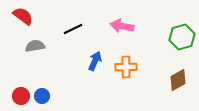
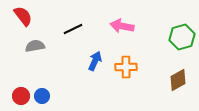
red semicircle: rotated 15 degrees clockwise
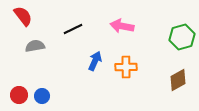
red circle: moved 2 px left, 1 px up
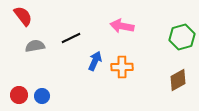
black line: moved 2 px left, 9 px down
orange cross: moved 4 px left
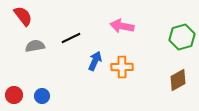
red circle: moved 5 px left
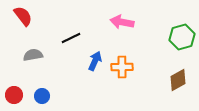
pink arrow: moved 4 px up
gray semicircle: moved 2 px left, 9 px down
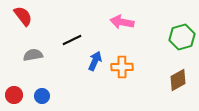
black line: moved 1 px right, 2 px down
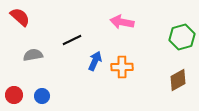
red semicircle: moved 3 px left, 1 px down; rotated 10 degrees counterclockwise
